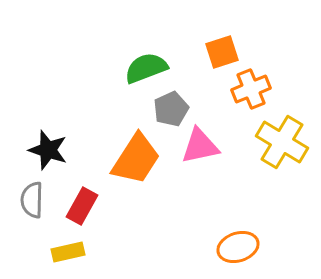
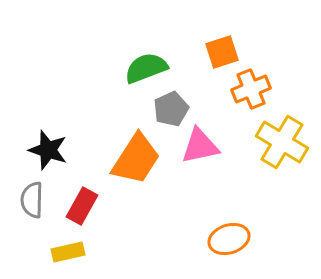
orange ellipse: moved 9 px left, 8 px up
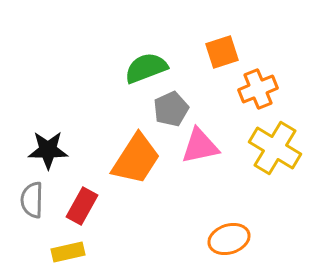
orange cross: moved 7 px right
yellow cross: moved 7 px left, 6 px down
black star: rotated 18 degrees counterclockwise
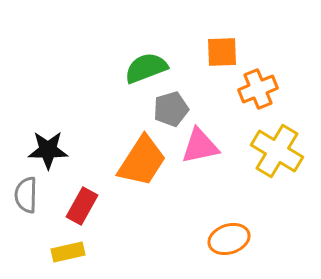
orange square: rotated 16 degrees clockwise
gray pentagon: rotated 8 degrees clockwise
yellow cross: moved 2 px right, 3 px down
orange trapezoid: moved 6 px right, 2 px down
gray semicircle: moved 6 px left, 5 px up
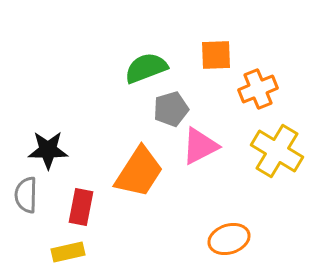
orange square: moved 6 px left, 3 px down
pink triangle: rotated 15 degrees counterclockwise
orange trapezoid: moved 3 px left, 11 px down
red rectangle: moved 1 px left, 1 px down; rotated 18 degrees counterclockwise
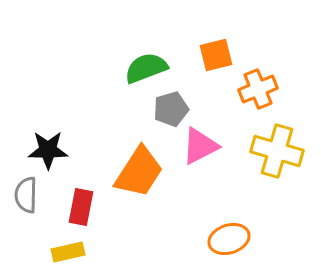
orange square: rotated 12 degrees counterclockwise
yellow cross: rotated 15 degrees counterclockwise
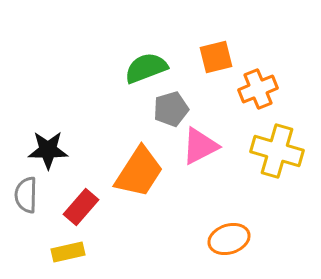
orange square: moved 2 px down
red rectangle: rotated 30 degrees clockwise
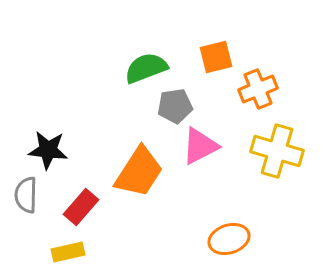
gray pentagon: moved 4 px right, 3 px up; rotated 8 degrees clockwise
black star: rotated 6 degrees clockwise
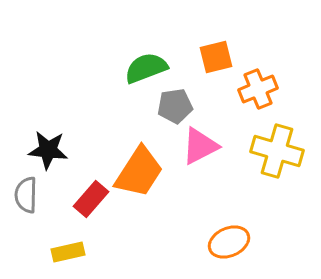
red rectangle: moved 10 px right, 8 px up
orange ellipse: moved 3 px down; rotated 6 degrees counterclockwise
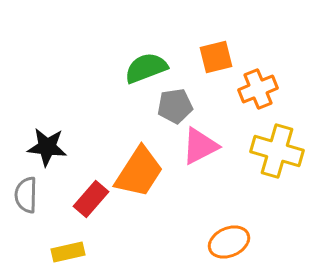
black star: moved 1 px left, 3 px up
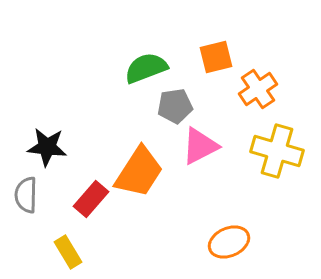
orange cross: rotated 12 degrees counterclockwise
yellow rectangle: rotated 72 degrees clockwise
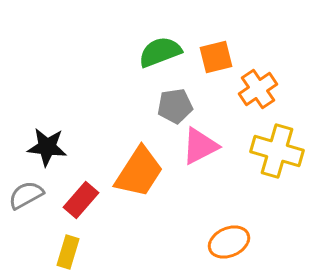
green semicircle: moved 14 px right, 16 px up
gray semicircle: rotated 60 degrees clockwise
red rectangle: moved 10 px left, 1 px down
yellow rectangle: rotated 48 degrees clockwise
